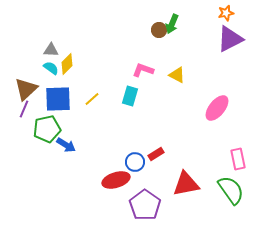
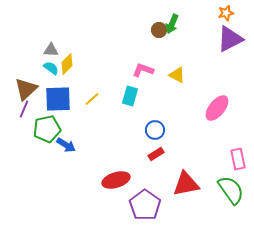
blue circle: moved 20 px right, 32 px up
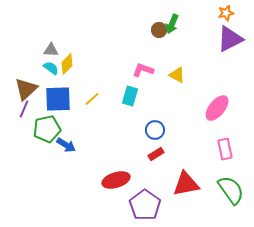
pink rectangle: moved 13 px left, 10 px up
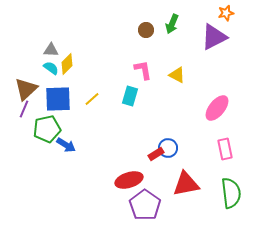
brown circle: moved 13 px left
purple triangle: moved 16 px left, 2 px up
pink L-shape: rotated 60 degrees clockwise
blue circle: moved 13 px right, 18 px down
red ellipse: moved 13 px right
green semicircle: moved 3 px down; rotated 28 degrees clockwise
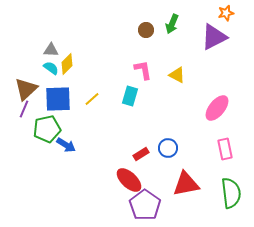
red rectangle: moved 15 px left
red ellipse: rotated 60 degrees clockwise
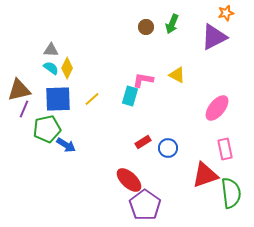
brown circle: moved 3 px up
yellow diamond: moved 4 px down; rotated 20 degrees counterclockwise
pink L-shape: moved 10 px down; rotated 70 degrees counterclockwise
brown triangle: moved 7 px left, 1 px down; rotated 30 degrees clockwise
red rectangle: moved 2 px right, 12 px up
red triangle: moved 19 px right, 9 px up; rotated 8 degrees counterclockwise
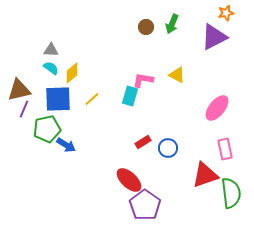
yellow diamond: moved 5 px right, 5 px down; rotated 25 degrees clockwise
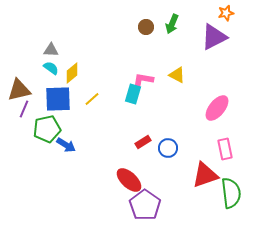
cyan rectangle: moved 3 px right, 2 px up
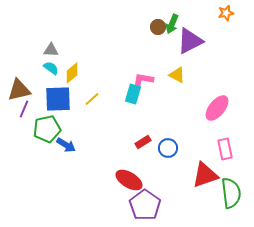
brown circle: moved 12 px right
purple triangle: moved 24 px left, 4 px down
red ellipse: rotated 12 degrees counterclockwise
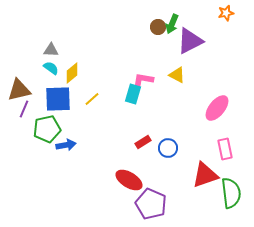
blue arrow: rotated 42 degrees counterclockwise
purple pentagon: moved 6 px right, 1 px up; rotated 12 degrees counterclockwise
